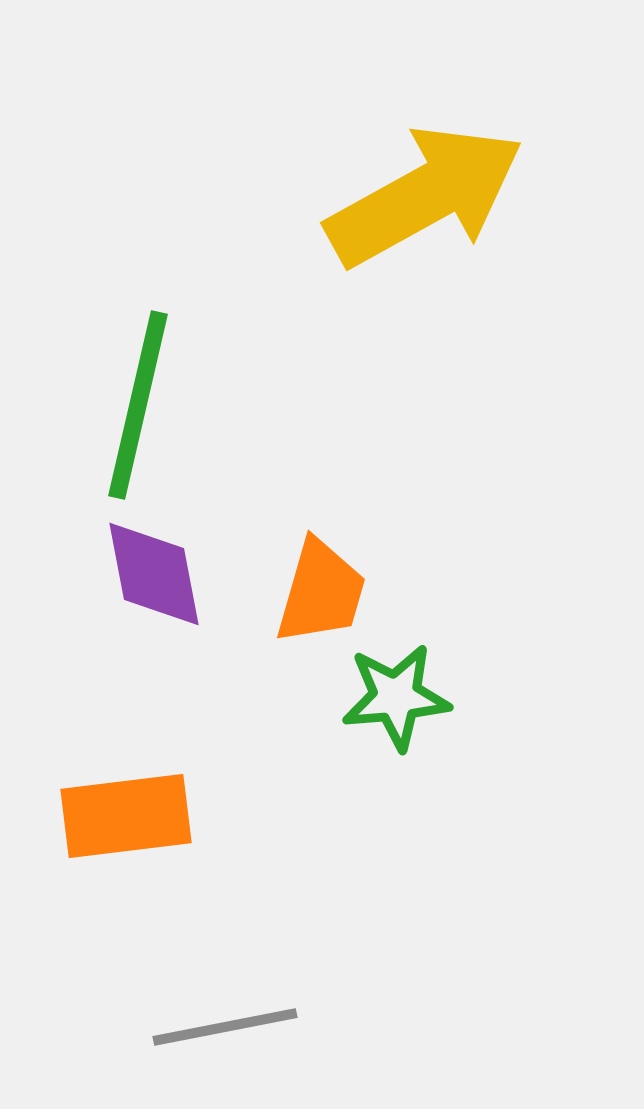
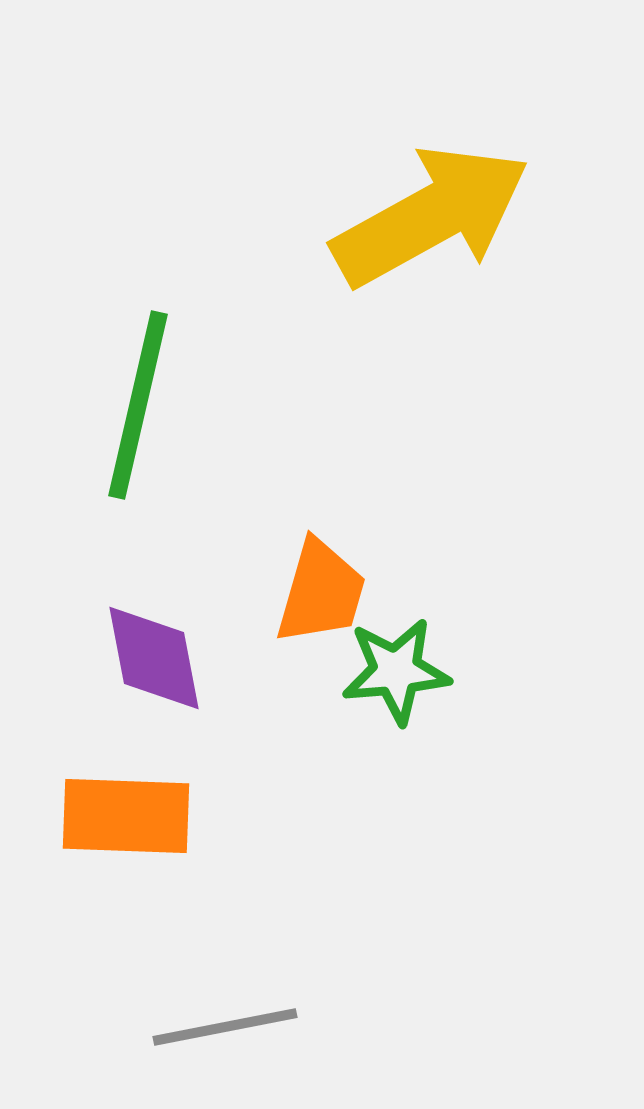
yellow arrow: moved 6 px right, 20 px down
purple diamond: moved 84 px down
green star: moved 26 px up
orange rectangle: rotated 9 degrees clockwise
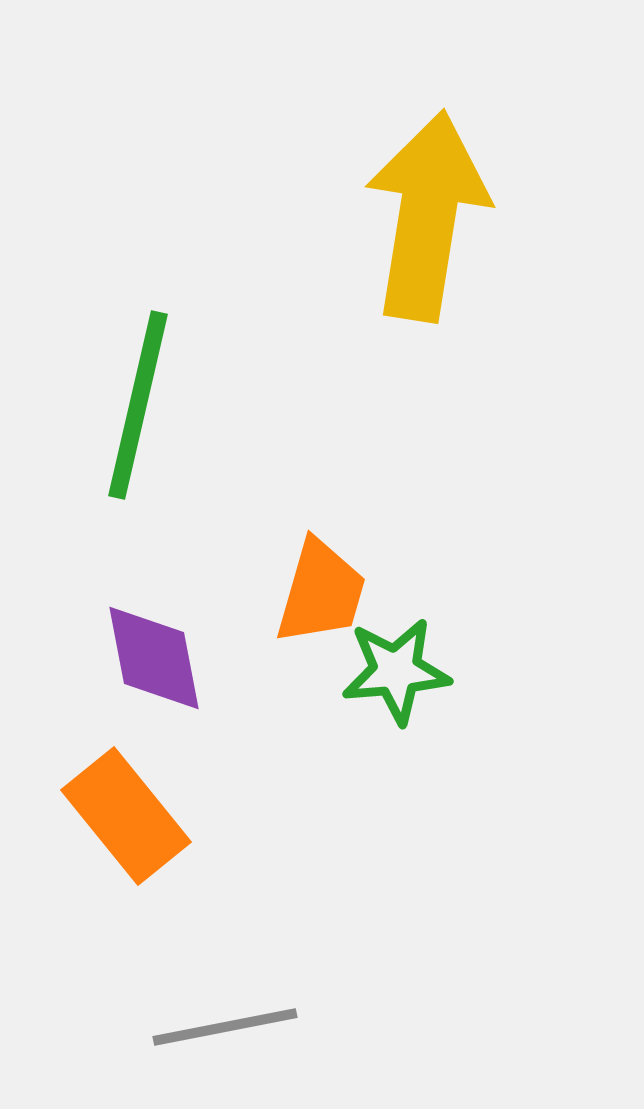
yellow arrow: moved 4 px left; rotated 52 degrees counterclockwise
orange rectangle: rotated 49 degrees clockwise
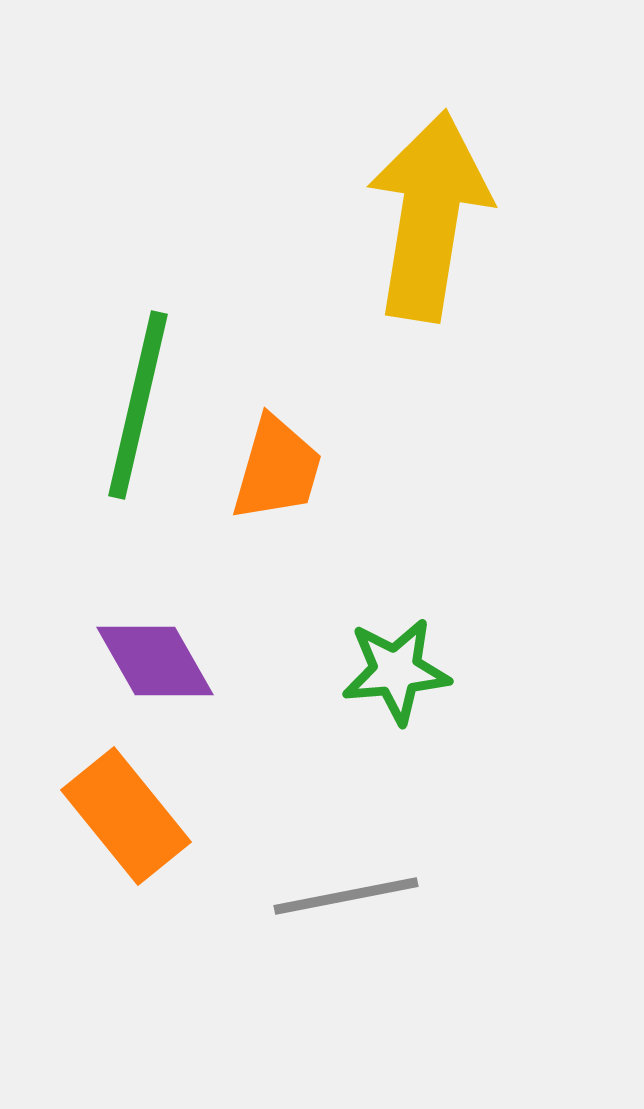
yellow arrow: moved 2 px right
orange trapezoid: moved 44 px left, 123 px up
purple diamond: moved 1 px right, 3 px down; rotated 19 degrees counterclockwise
gray line: moved 121 px right, 131 px up
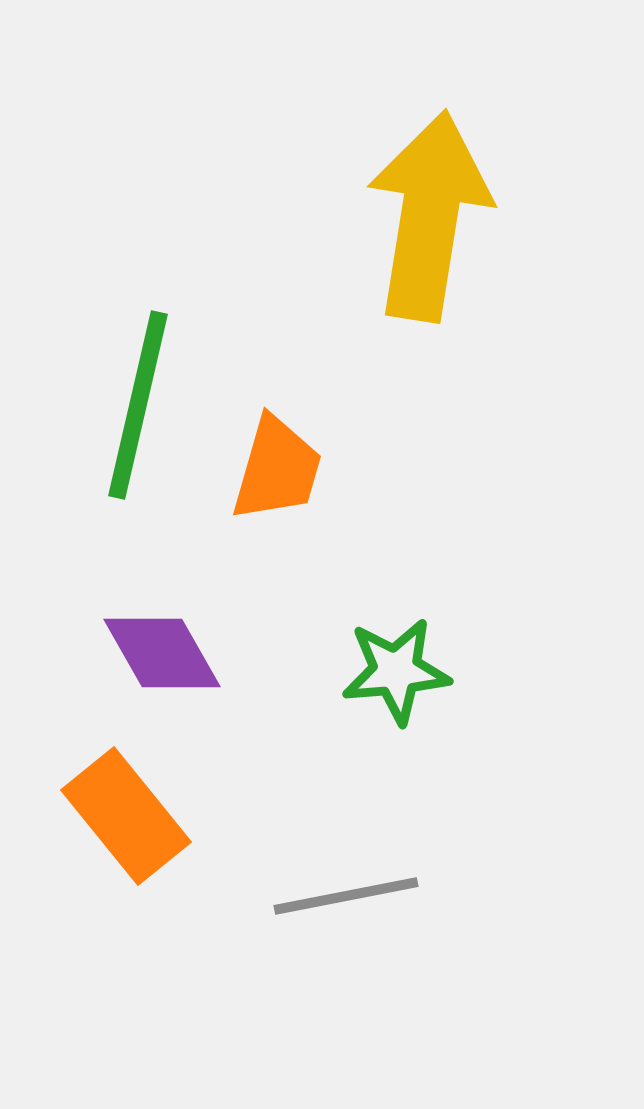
purple diamond: moved 7 px right, 8 px up
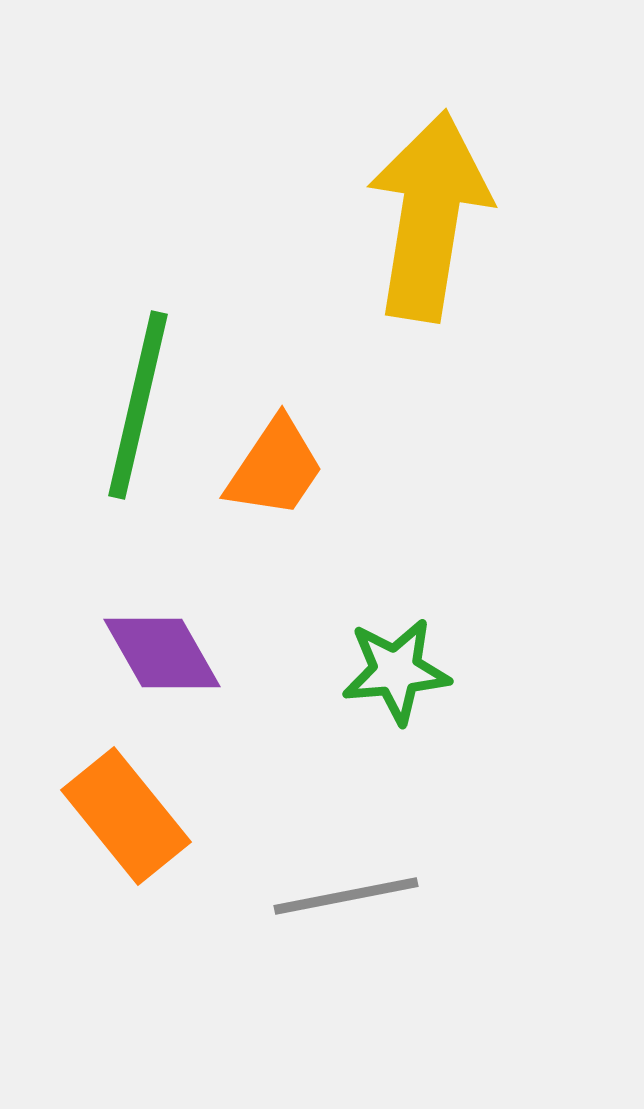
orange trapezoid: moved 2 px left, 1 px up; rotated 18 degrees clockwise
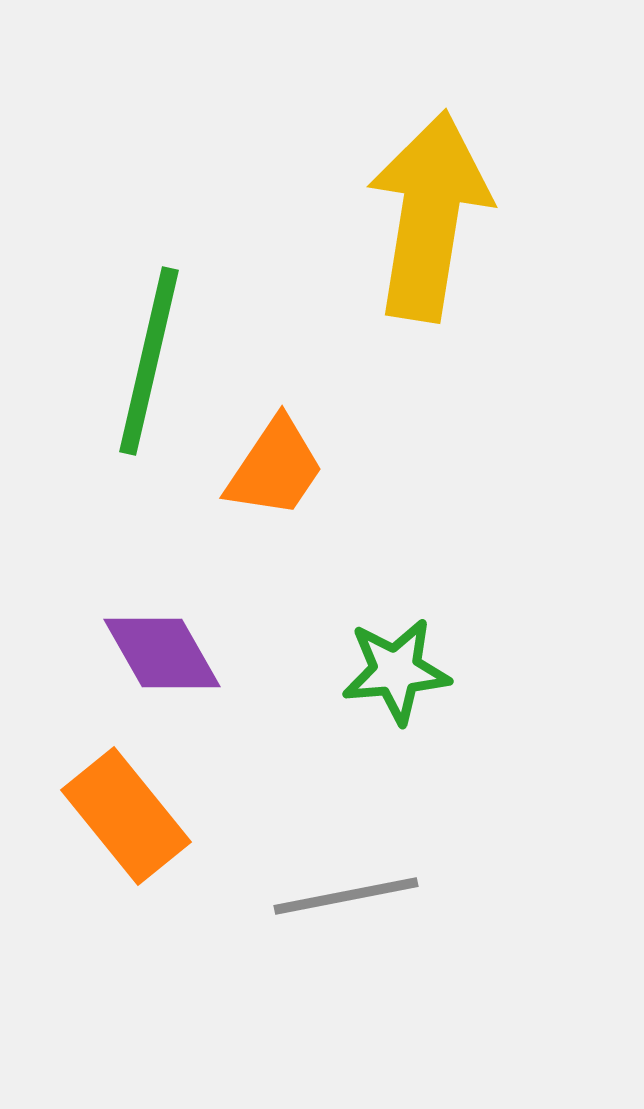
green line: moved 11 px right, 44 px up
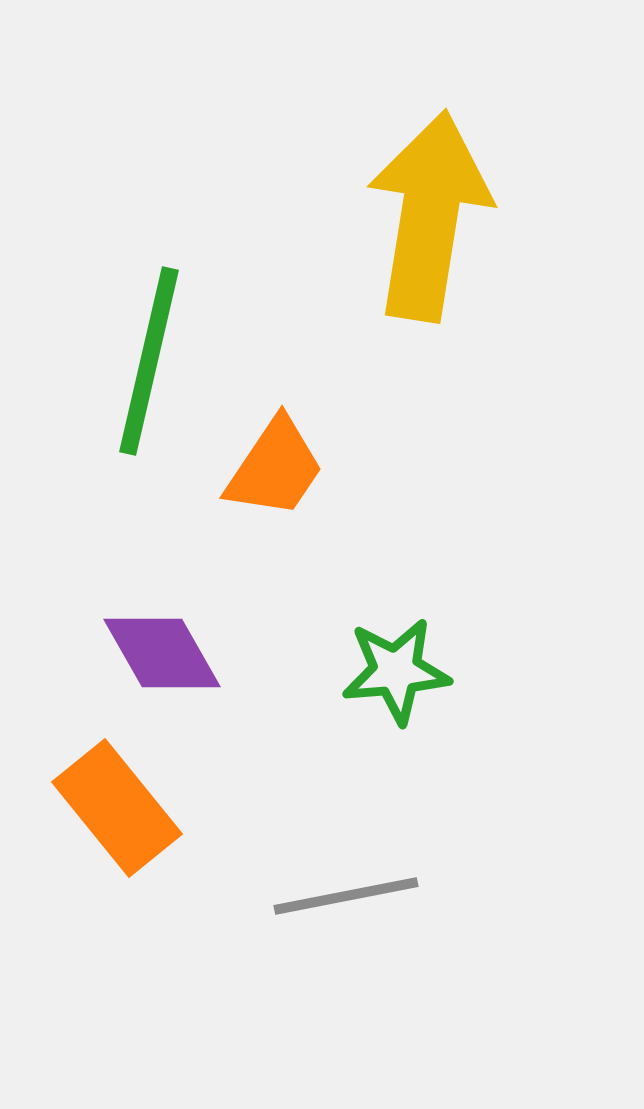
orange rectangle: moved 9 px left, 8 px up
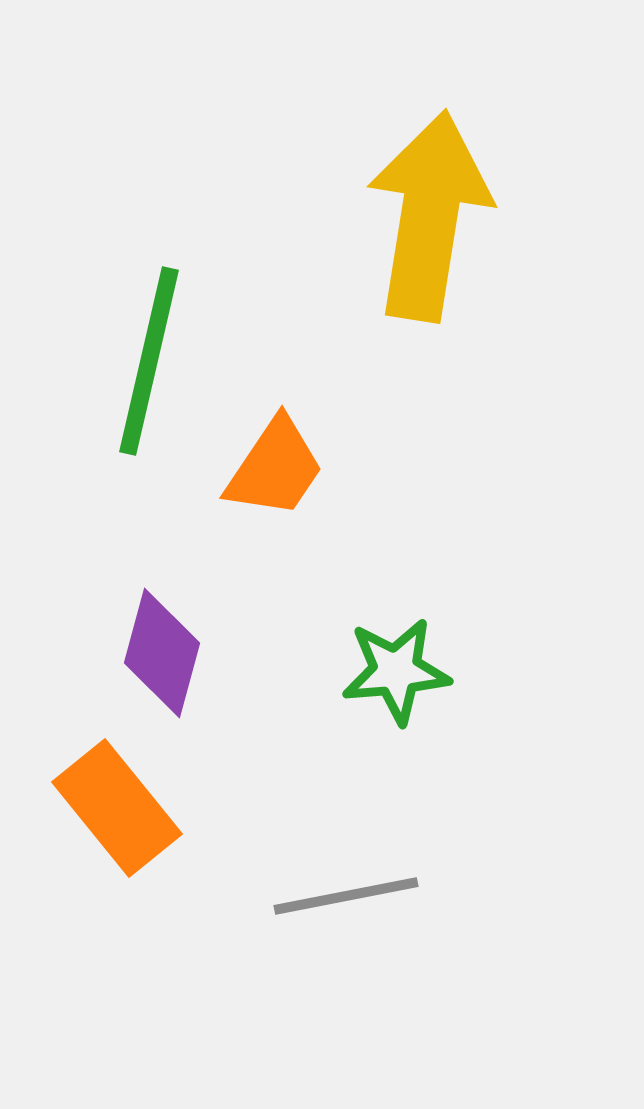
purple diamond: rotated 45 degrees clockwise
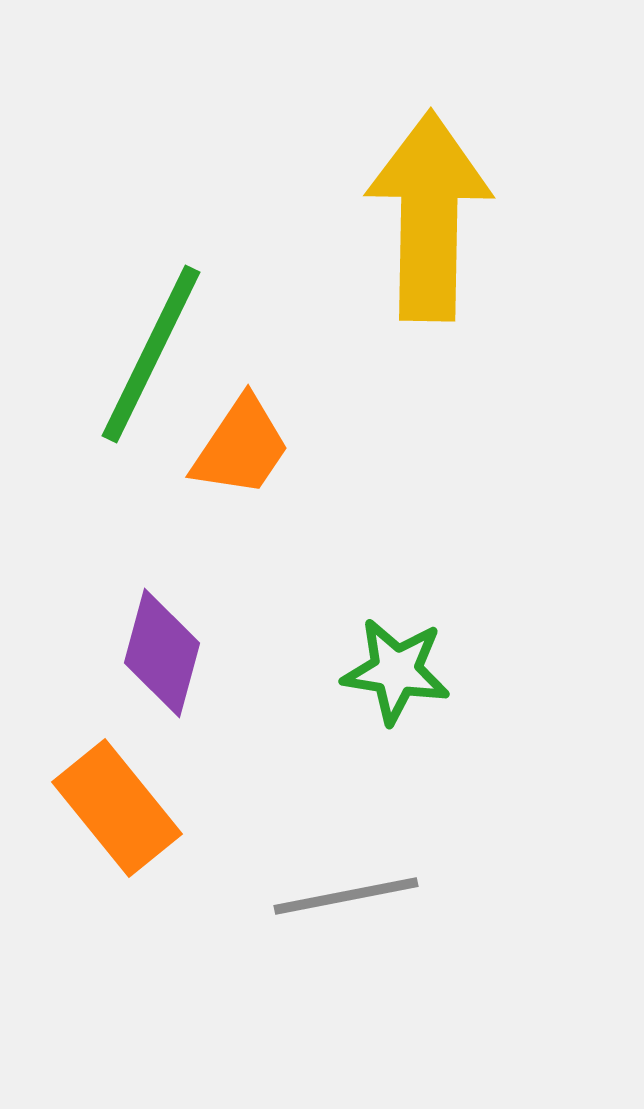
yellow arrow: rotated 8 degrees counterclockwise
green line: moved 2 px right, 7 px up; rotated 13 degrees clockwise
orange trapezoid: moved 34 px left, 21 px up
green star: rotated 14 degrees clockwise
